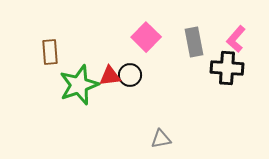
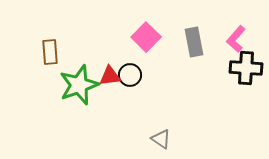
black cross: moved 19 px right
gray triangle: rotated 45 degrees clockwise
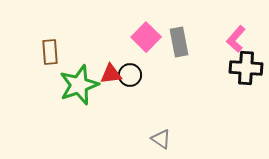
gray rectangle: moved 15 px left
red triangle: moved 1 px right, 2 px up
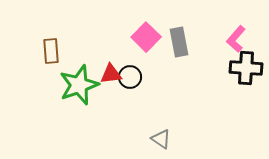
brown rectangle: moved 1 px right, 1 px up
black circle: moved 2 px down
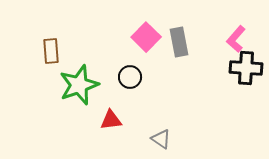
red triangle: moved 46 px down
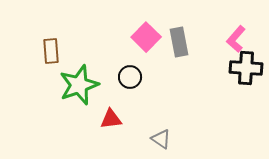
red triangle: moved 1 px up
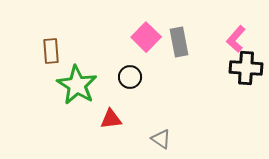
green star: moved 2 px left; rotated 21 degrees counterclockwise
